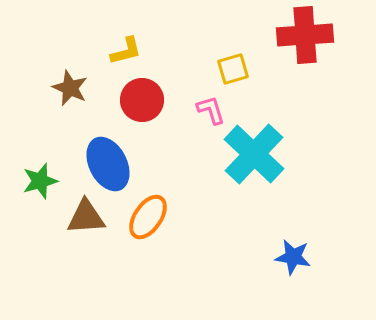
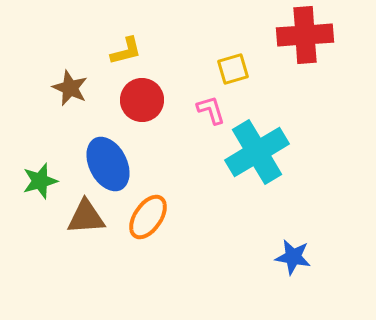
cyan cross: moved 3 px right, 2 px up; rotated 16 degrees clockwise
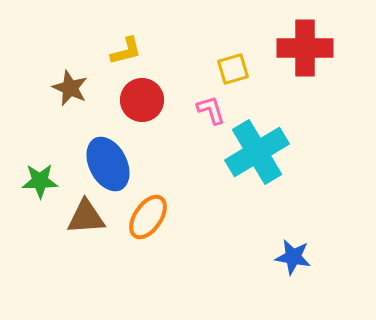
red cross: moved 13 px down; rotated 4 degrees clockwise
green star: rotated 15 degrees clockwise
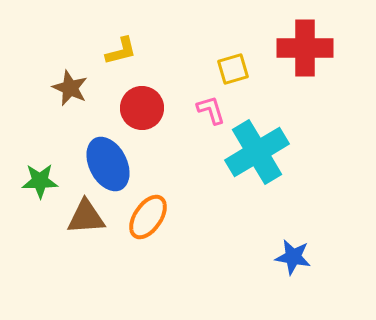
yellow L-shape: moved 5 px left
red circle: moved 8 px down
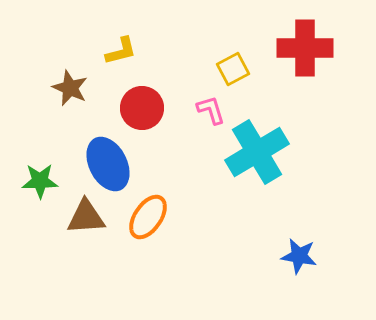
yellow square: rotated 12 degrees counterclockwise
blue star: moved 6 px right, 1 px up
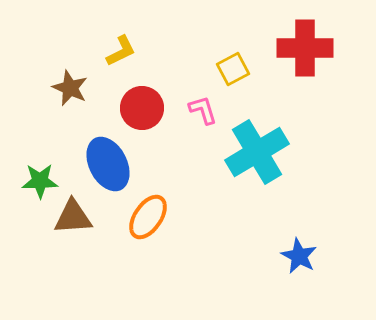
yellow L-shape: rotated 12 degrees counterclockwise
pink L-shape: moved 8 px left
brown triangle: moved 13 px left
blue star: rotated 18 degrees clockwise
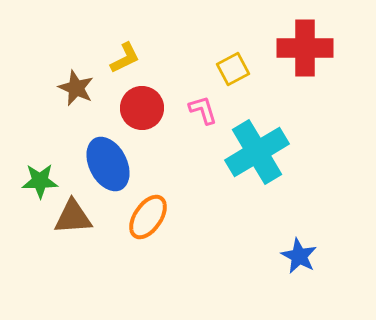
yellow L-shape: moved 4 px right, 7 px down
brown star: moved 6 px right
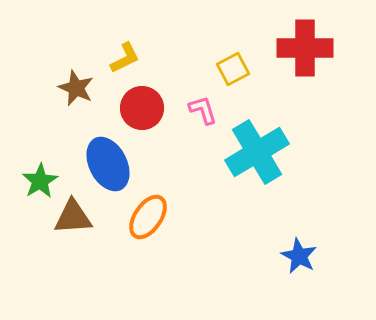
green star: rotated 30 degrees counterclockwise
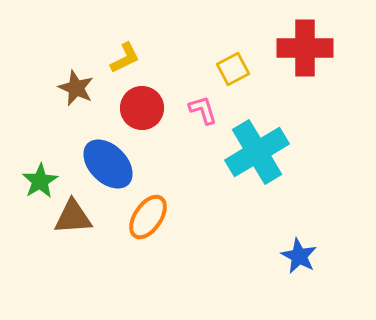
blue ellipse: rotated 18 degrees counterclockwise
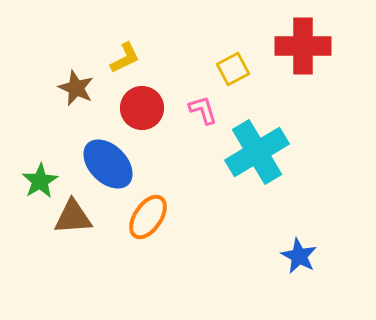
red cross: moved 2 px left, 2 px up
